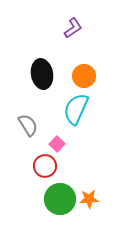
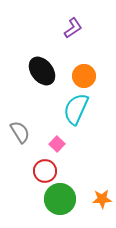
black ellipse: moved 3 px up; rotated 28 degrees counterclockwise
gray semicircle: moved 8 px left, 7 px down
red circle: moved 5 px down
orange star: moved 13 px right
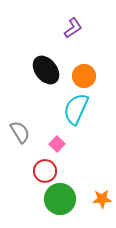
black ellipse: moved 4 px right, 1 px up
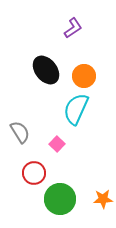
red circle: moved 11 px left, 2 px down
orange star: moved 1 px right
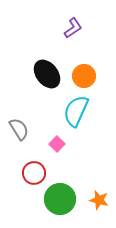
black ellipse: moved 1 px right, 4 px down
cyan semicircle: moved 2 px down
gray semicircle: moved 1 px left, 3 px up
orange star: moved 4 px left, 1 px down; rotated 18 degrees clockwise
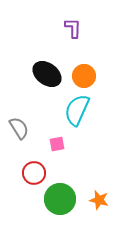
purple L-shape: rotated 55 degrees counterclockwise
black ellipse: rotated 16 degrees counterclockwise
cyan semicircle: moved 1 px right, 1 px up
gray semicircle: moved 1 px up
pink square: rotated 35 degrees clockwise
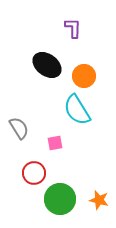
black ellipse: moved 9 px up
cyan semicircle: rotated 56 degrees counterclockwise
pink square: moved 2 px left, 1 px up
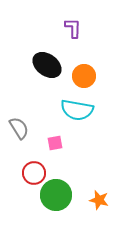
cyan semicircle: rotated 48 degrees counterclockwise
green circle: moved 4 px left, 4 px up
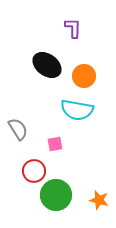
gray semicircle: moved 1 px left, 1 px down
pink square: moved 1 px down
red circle: moved 2 px up
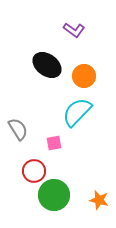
purple L-shape: moved 1 px right, 2 px down; rotated 125 degrees clockwise
cyan semicircle: moved 2 px down; rotated 124 degrees clockwise
pink square: moved 1 px left, 1 px up
green circle: moved 2 px left
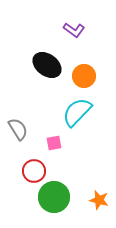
green circle: moved 2 px down
